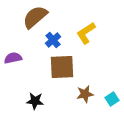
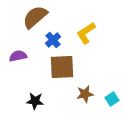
purple semicircle: moved 5 px right, 2 px up
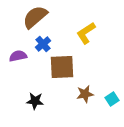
blue cross: moved 10 px left, 4 px down
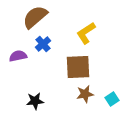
brown square: moved 16 px right
black star: rotated 12 degrees counterclockwise
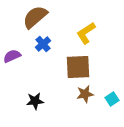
purple semicircle: moved 6 px left; rotated 12 degrees counterclockwise
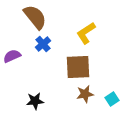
brown semicircle: rotated 92 degrees clockwise
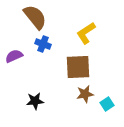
blue cross: rotated 28 degrees counterclockwise
purple semicircle: moved 2 px right
cyan square: moved 5 px left, 5 px down
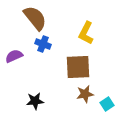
brown semicircle: moved 1 px down
yellow L-shape: rotated 30 degrees counterclockwise
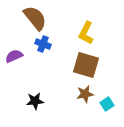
brown square: moved 8 px right, 2 px up; rotated 20 degrees clockwise
